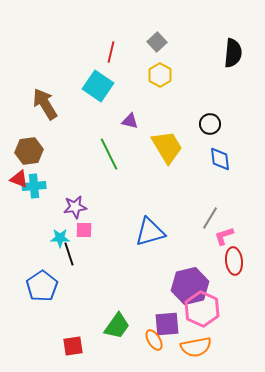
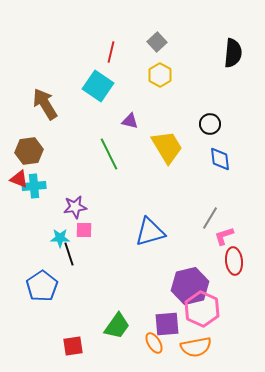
orange ellipse: moved 3 px down
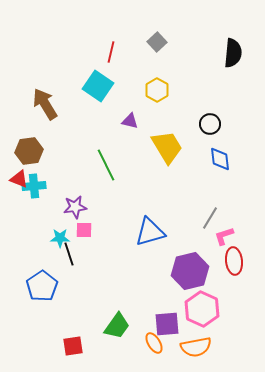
yellow hexagon: moved 3 px left, 15 px down
green line: moved 3 px left, 11 px down
purple hexagon: moved 15 px up
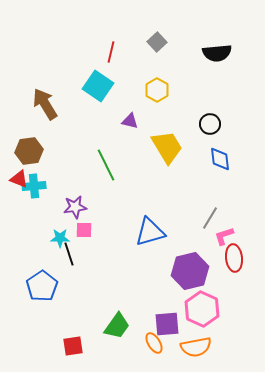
black semicircle: moved 16 px left; rotated 80 degrees clockwise
red ellipse: moved 3 px up
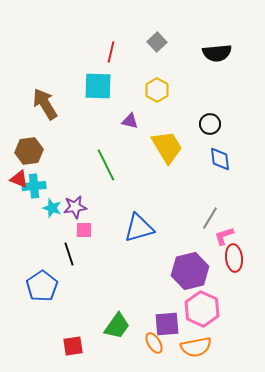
cyan square: rotated 32 degrees counterclockwise
blue triangle: moved 11 px left, 4 px up
cyan star: moved 8 px left, 30 px up; rotated 18 degrees clockwise
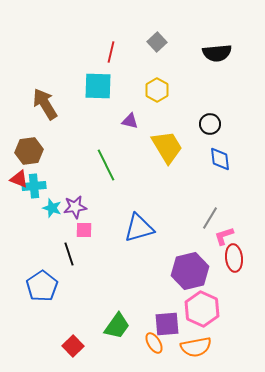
red square: rotated 35 degrees counterclockwise
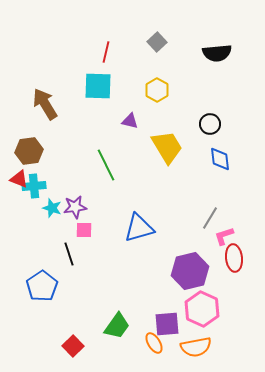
red line: moved 5 px left
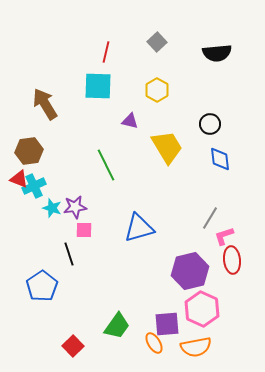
cyan cross: rotated 20 degrees counterclockwise
red ellipse: moved 2 px left, 2 px down
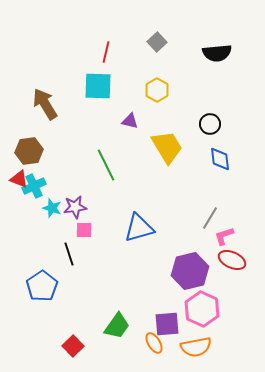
red ellipse: rotated 60 degrees counterclockwise
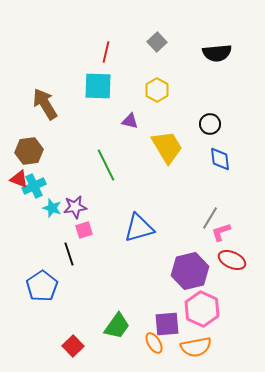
pink square: rotated 18 degrees counterclockwise
pink L-shape: moved 3 px left, 4 px up
